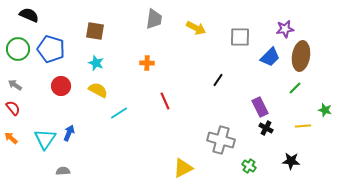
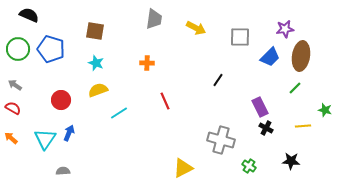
red circle: moved 14 px down
yellow semicircle: rotated 48 degrees counterclockwise
red semicircle: rotated 21 degrees counterclockwise
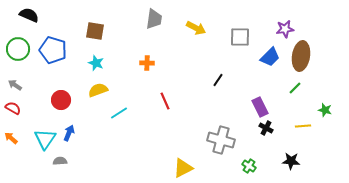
blue pentagon: moved 2 px right, 1 px down
gray semicircle: moved 3 px left, 10 px up
